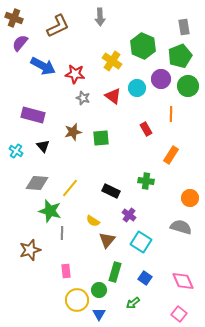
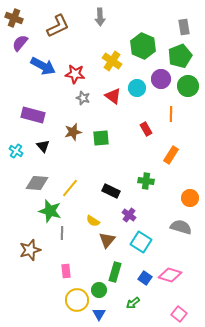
pink diamond at (183, 281): moved 13 px left, 6 px up; rotated 50 degrees counterclockwise
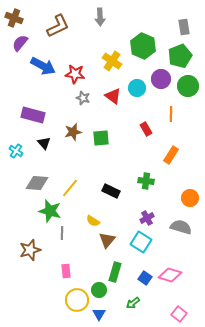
black triangle at (43, 146): moved 1 px right, 3 px up
purple cross at (129, 215): moved 18 px right, 3 px down; rotated 24 degrees clockwise
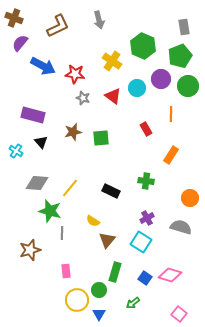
gray arrow at (100, 17): moved 1 px left, 3 px down; rotated 12 degrees counterclockwise
black triangle at (44, 143): moved 3 px left, 1 px up
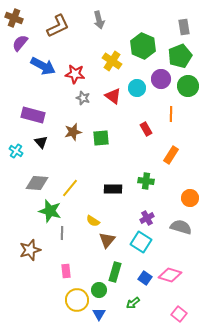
black rectangle at (111, 191): moved 2 px right, 2 px up; rotated 24 degrees counterclockwise
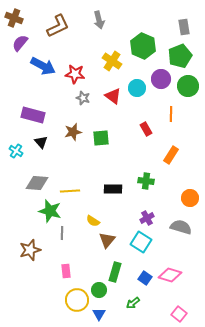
yellow line at (70, 188): moved 3 px down; rotated 48 degrees clockwise
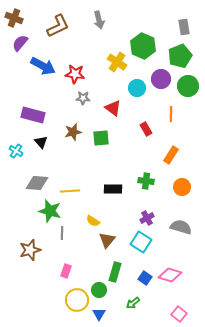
yellow cross at (112, 61): moved 5 px right, 1 px down
red triangle at (113, 96): moved 12 px down
gray star at (83, 98): rotated 16 degrees counterclockwise
orange circle at (190, 198): moved 8 px left, 11 px up
pink rectangle at (66, 271): rotated 24 degrees clockwise
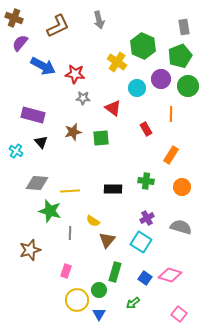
gray line at (62, 233): moved 8 px right
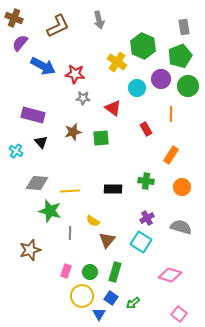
blue square at (145, 278): moved 34 px left, 20 px down
green circle at (99, 290): moved 9 px left, 18 px up
yellow circle at (77, 300): moved 5 px right, 4 px up
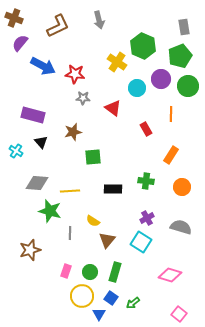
green square at (101, 138): moved 8 px left, 19 px down
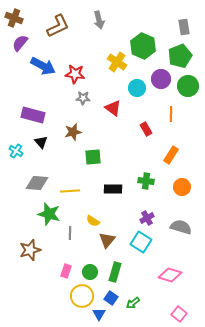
green star at (50, 211): moved 1 px left, 3 px down
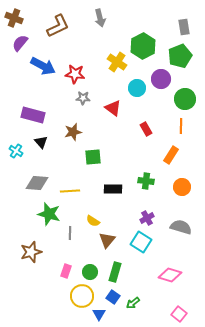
gray arrow at (99, 20): moved 1 px right, 2 px up
green hexagon at (143, 46): rotated 10 degrees clockwise
green circle at (188, 86): moved 3 px left, 13 px down
orange line at (171, 114): moved 10 px right, 12 px down
brown star at (30, 250): moved 1 px right, 2 px down
blue square at (111, 298): moved 2 px right, 1 px up
